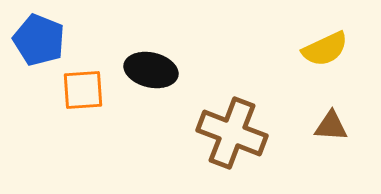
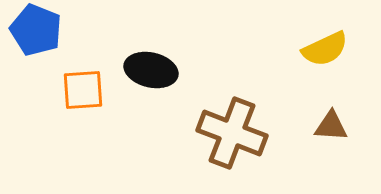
blue pentagon: moved 3 px left, 10 px up
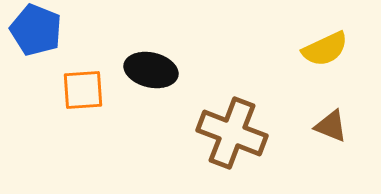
brown triangle: rotated 18 degrees clockwise
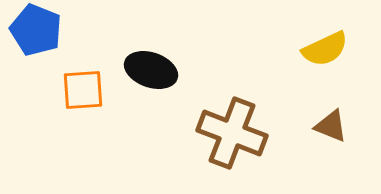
black ellipse: rotated 6 degrees clockwise
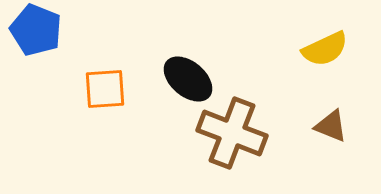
black ellipse: moved 37 px right, 9 px down; rotated 21 degrees clockwise
orange square: moved 22 px right, 1 px up
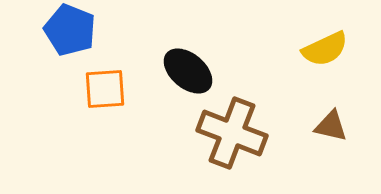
blue pentagon: moved 34 px right
black ellipse: moved 8 px up
brown triangle: rotated 9 degrees counterclockwise
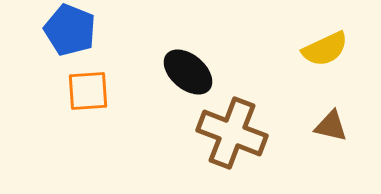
black ellipse: moved 1 px down
orange square: moved 17 px left, 2 px down
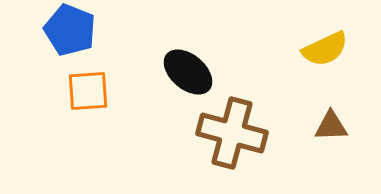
brown triangle: rotated 15 degrees counterclockwise
brown cross: rotated 6 degrees counterclockwise
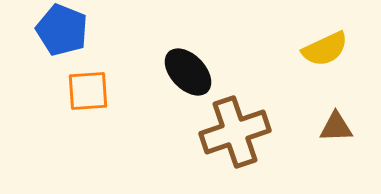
blue pentagon: moved 8 px left
black ellipse: rotated 6 degrees clockwise
brown triangle: moved 5 px right, 1 px down
brown cross: moved 3 px right, 1 px up; rotated 34 degrees counterclockwise
